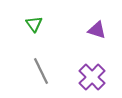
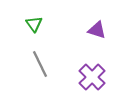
gray line: moved 1 px left, 7 px up
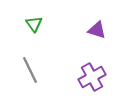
gray line: moved 10 px left, 6 px down
purple cross: rotated 16 degrees clockwise
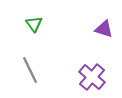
purple triangle: moved 7 px right, 1 px up
purple cross: rotated 20 degrees counterclockwise
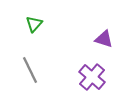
green triangle: rotated 18 degrees clockwise
purple triangle: moved 10 px down
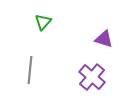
green triangle: moved 9 px right, 2 px up
gray line: rotated 32 degrees clockwise
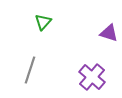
purple triangle: moved 5 px right, 6 px up
gray line: rotated 12 degrees clockwise
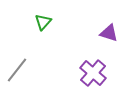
gray line: moved 13 px left; rotated 20 degrees clockwise
purple cross: moved 1 px right, 4 px up
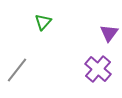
purple triangle: rotated 48 degrees clockwise
purple cross: moved 5 px right, 4 px up
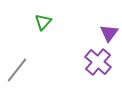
purple cross: moved 7 px up
